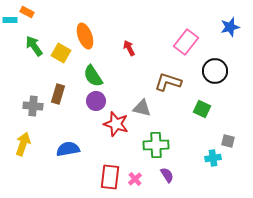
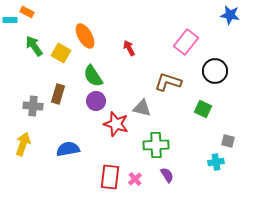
blue star: moved 12 px up; rotated 24 degrees clockwise
orange ellipse: rotated 10 degrees counterclockwise
green square: moved 1 px right
cyan cross: moved 3 px right, 4 px down
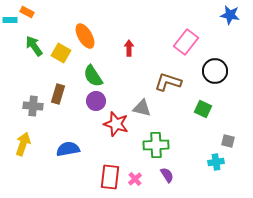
red arrow: rotated 28 degrees clockwise
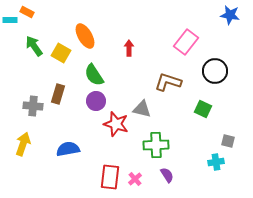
green semicircle: moved 1 px right, 1 px up
gray triangle: moved 1 px down
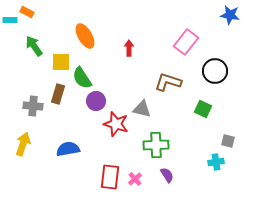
yellow square: moved 9 px down; rotated 30 degrees counterclockwise
green semicircle: moved 12 px left, 3 px down
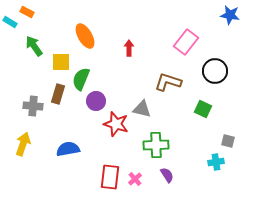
cyan rectangle: moved 2 px down; rotated 32 degrees clockwise
green semicircle: moved 1 px left, 1 px down; rotated 55 degrees clockwise
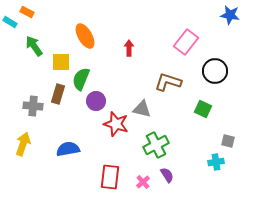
green cross: rotated 25 degrees counterclockwise
pink cross: moved 8 px right, 3 px down
